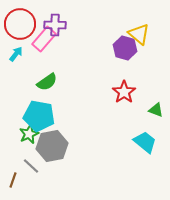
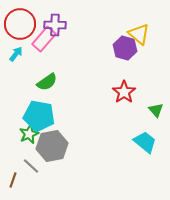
green triangle: rotated 28 degrees clockwise
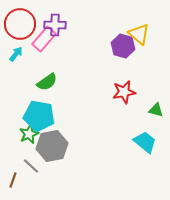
purple hexagon: moved 2 px left, 2 px up
red star: rotated 25 degrees clockwise
green triangle: rotated 35 degrees counterclockwise
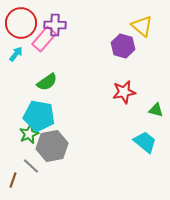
red circle: moved 1 px right, 1 px up
yellow triangle: moved 3 px right, 8 px up
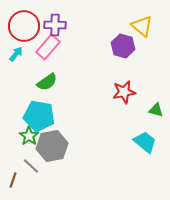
red circle: moved 3 px right, 3 px down
pink rectangle: moved 4 px right, 8 px down
green star: moved 2 px down; rotated 12 degrees counterclockwise
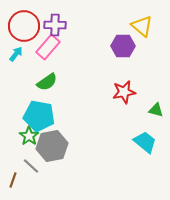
purple hexagon: rotated 15 degrees counterclockwise
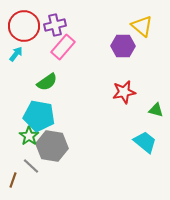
purple cross: rotated 15 degrees counterclockwise
pink rectangle: moved 15 px right
gray hexagon: rotated 20 degrees clockwise
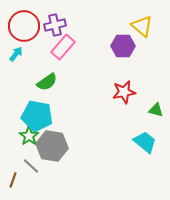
cyan pentagon: moved 2 px left
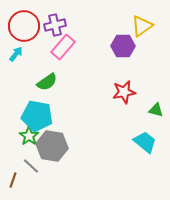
yellow triangle: rotated 45 degrees clockwise
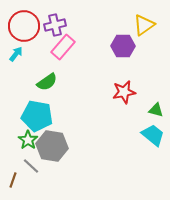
yellow triangle: moved 2 px right, 1 px up
green star: moved 1 px left, 4 px down
cyan trapezoid: moved 8 px right, 7 px up
